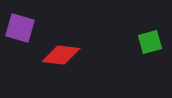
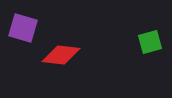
purple square: moved 3 px right
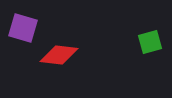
red diamond: moved 2 px left
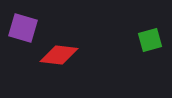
green square: moved 2 px up
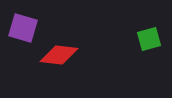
green square: moved 1 px left, 1 px up
